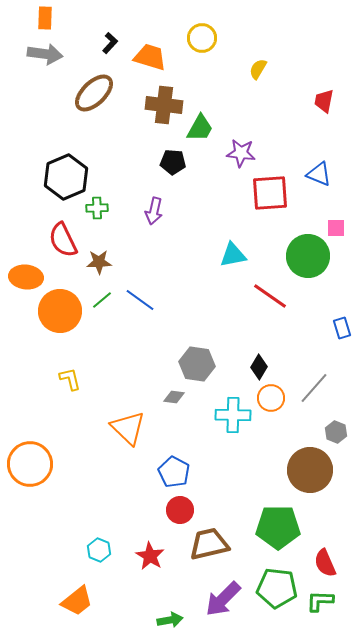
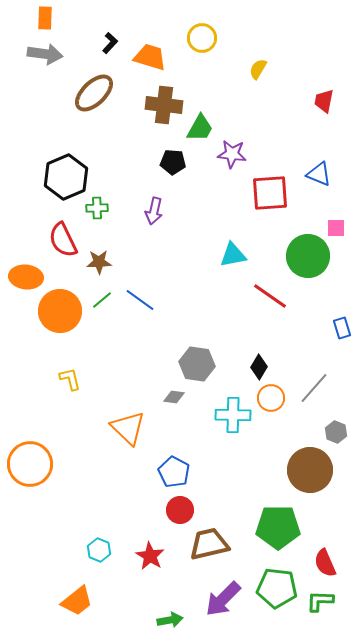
purple star at (241, 153): moved 9 px left, 1 px down
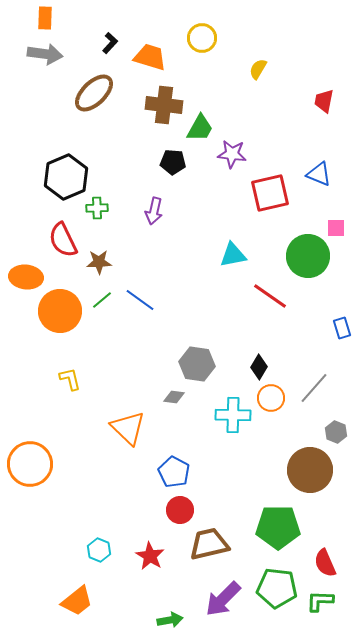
red square at (270, 193): rotated 9 degrees counterclockwise
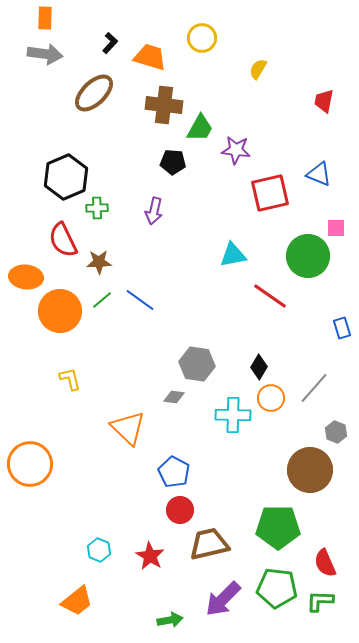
purple star at (232, 154): moved 4 px right, 4 px up
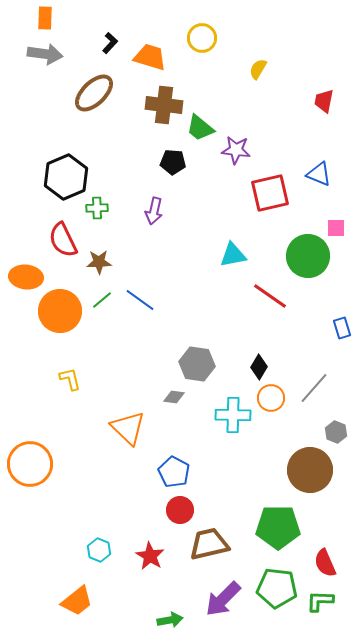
green trapezoid at (200, 128): rotated 100 degrees clockwise
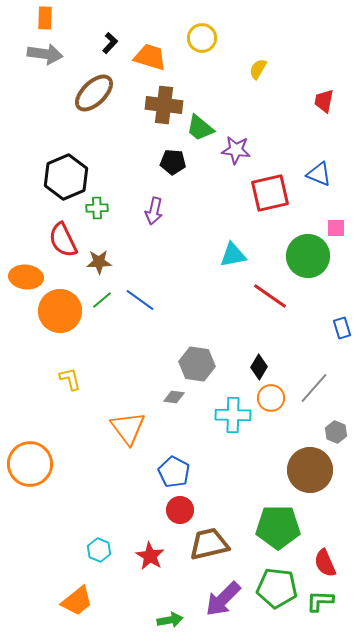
orange triangle at (128, 428): rotated 9 degrees clockwise
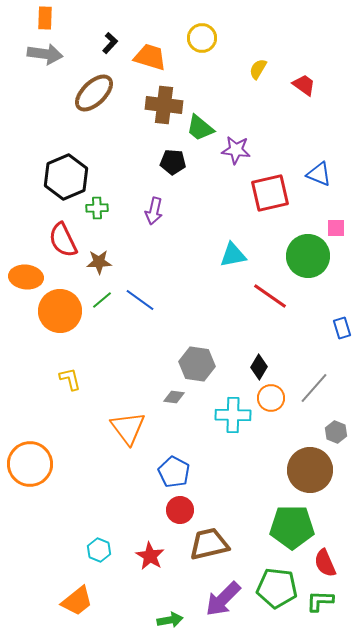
red trapezoid at (324, 101): moved 20 px left, 16 px up; rotated 115 degrees clockwise
green pentagon at (278, 527): moved 14 px right
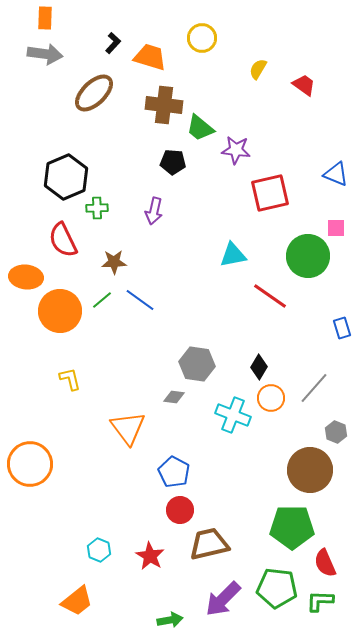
black L-shape at (110, 43): moved 3 px right
blue triangle at (319, 174): moved 17 px right
brown star at (99, 262): moved 15 px right
cyan cross at (233, 415): rotated 20 degrees clockwise
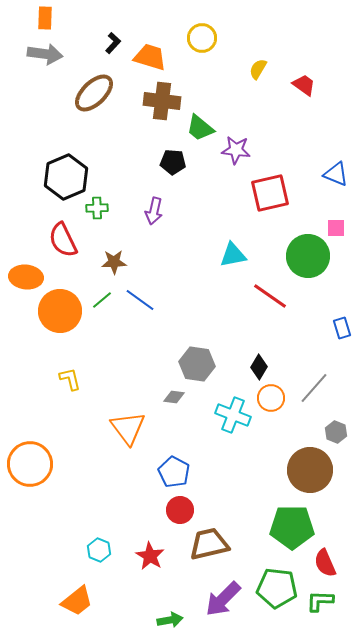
brown cross at (164, 105): moved 2 px left, 4 px up
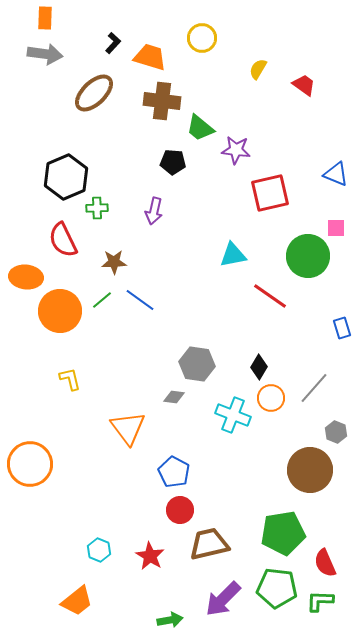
green pentagon at (292, 527): moved 9 px left, 6 px down; rotated 9 degrees counterclockwise
